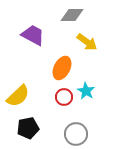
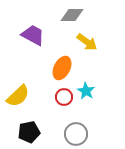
black pentagon: moved 1 px right, 4 px down
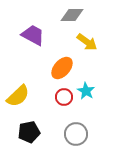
orange ellipse: rotated 15 degrees clockwise
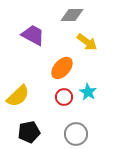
cyan star: moved 2 px right, 1 px down
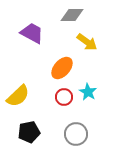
purple trapezoid: moved 1 px left, 2 px up
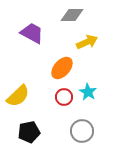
yellow arrow: rotated 60 degrees counterclockwise
gray circle: moved 6 px right, 3 px up
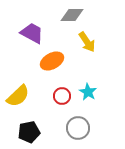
yellow arrow: rotated 80 degrees clockwise
orange ellipse: moved 10 px left, 7 px up; rotated 20 degrees clockwise
red circle: moved 2 px left, 1 px up
gray circle: moved 4 px left, 3 px up
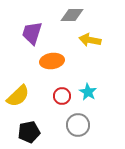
purple trapezoid: rotated 100 degrees counterclockwise
yellow arrow: moved 3 px right, 2 px up; rotated 135 degrees clockwise
orange ellipse: rotated 20 degrees clockwise
gray circle: moved 3 px up
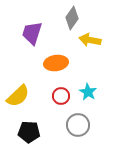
gray diamond: moved 3 px down; rotated 55 degrees counterclockwise
orange ellipse: moved 4 px right, 2 px down
red circle: moved 1 px left
black pentagon: rotated 15 degrees clockwise
